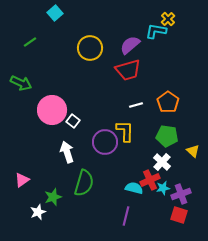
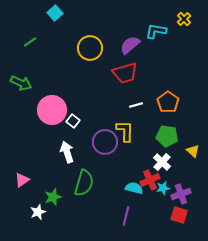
yellow cross: moved 16 px right
red trapezoid: moved 3 px left, 3 px down
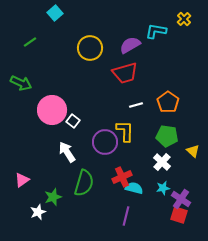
purple semicircle: rotated 10 degrees clockwise
white arrow: rotated 15 degrees counterclockwise
red cross: moved 28 px left, 3 px up
purple cross: moved 5 px down; rotated 36 degrees counterclockwise
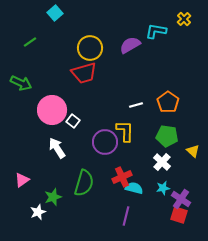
red trapezoid: moved 41 px left
white arrow: moved 10 px left, 4 px up
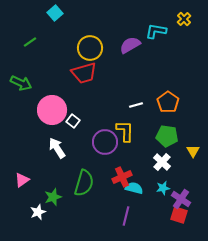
yellow triangle: rotated 16 degrees clockwise
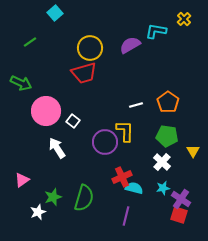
pink circle: moved 6 px left, 1 px down
green semicircle: moved 15 px down
